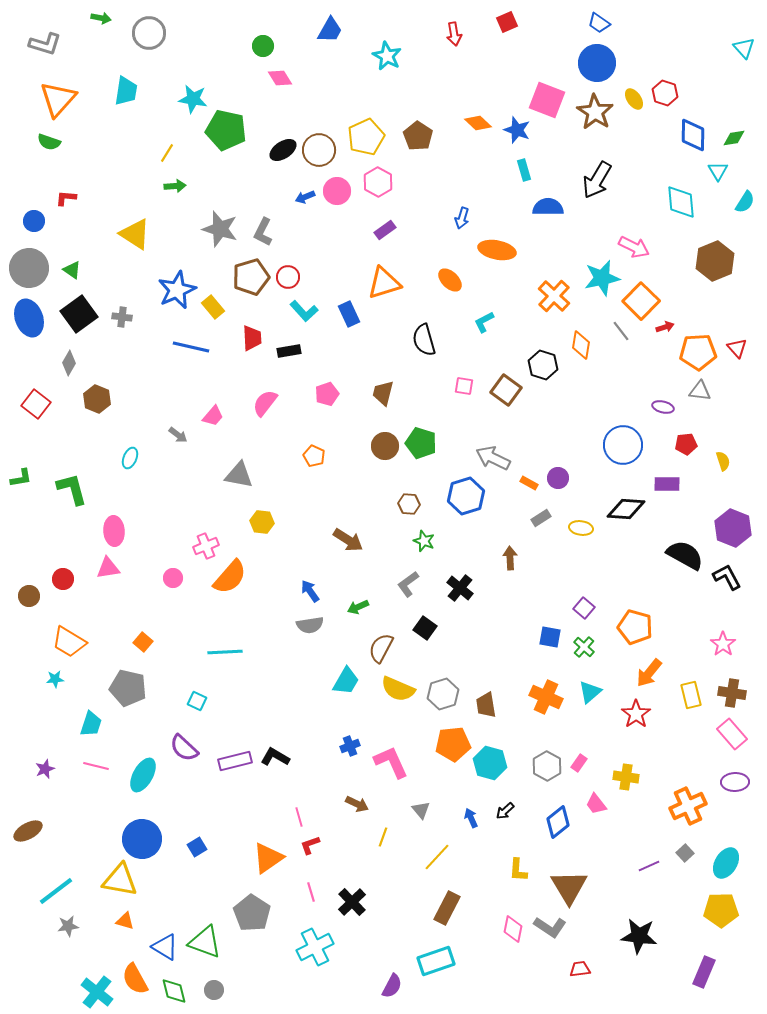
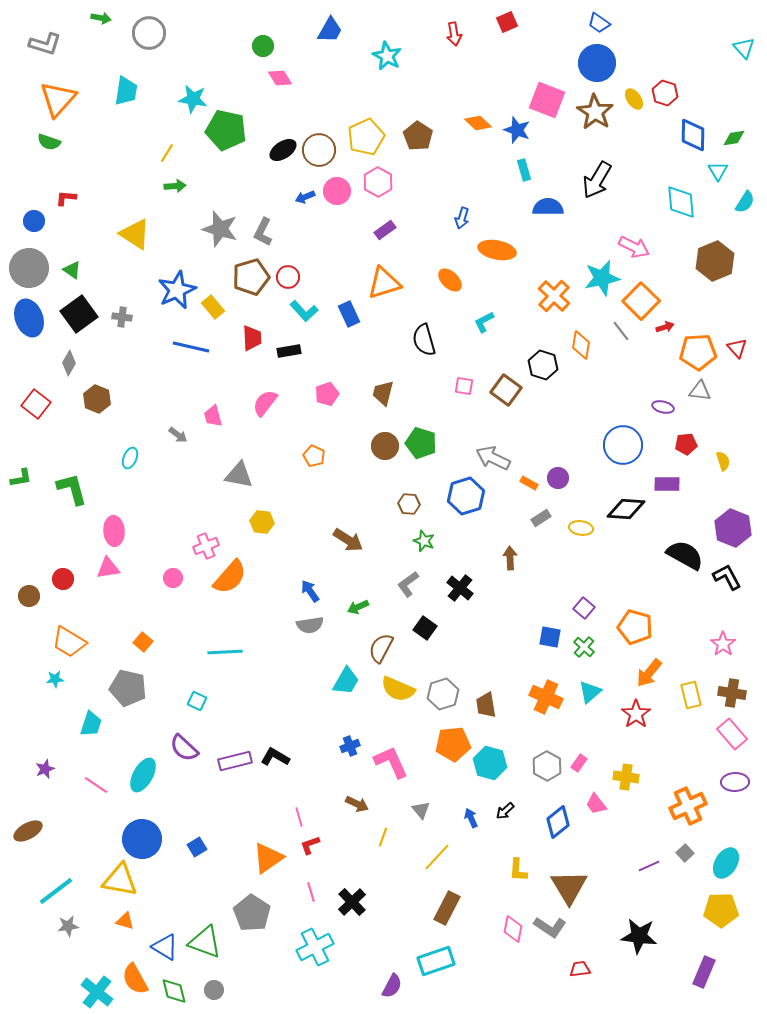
pink trapezoid at (213, 416): rotated 125 degrees clockwise
pink line at (96, 766): moved 19 px down; rotated 20 degrees clockwise
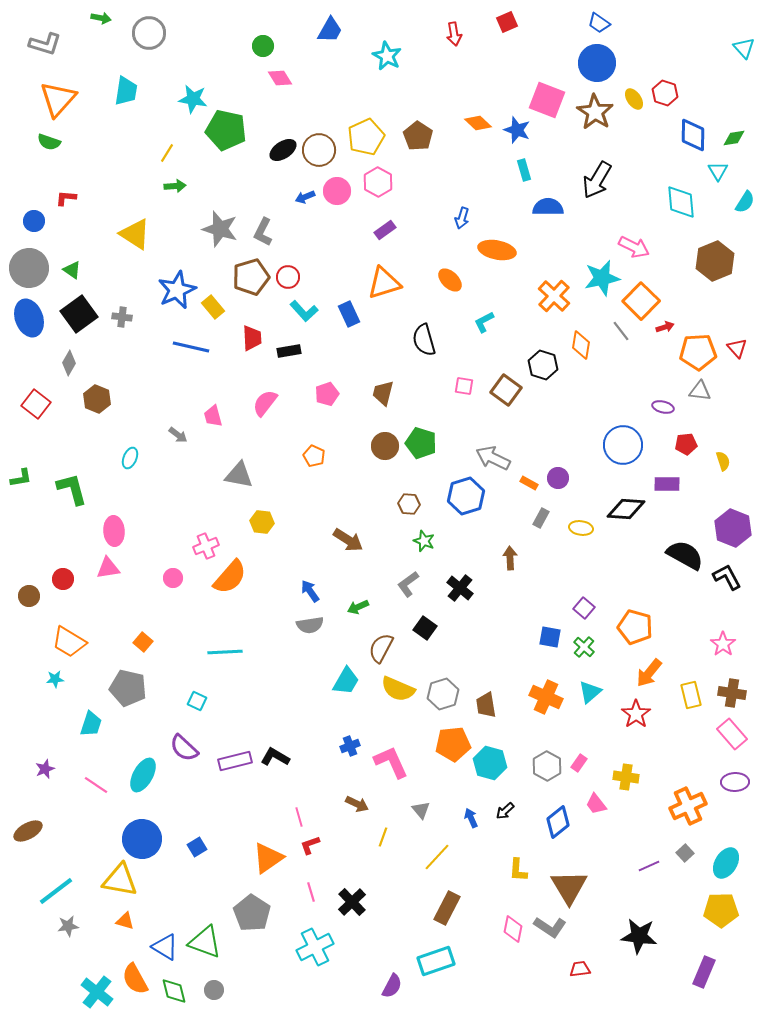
gray rectangle at (541, 518): rotated 30 degrees counterclockwise
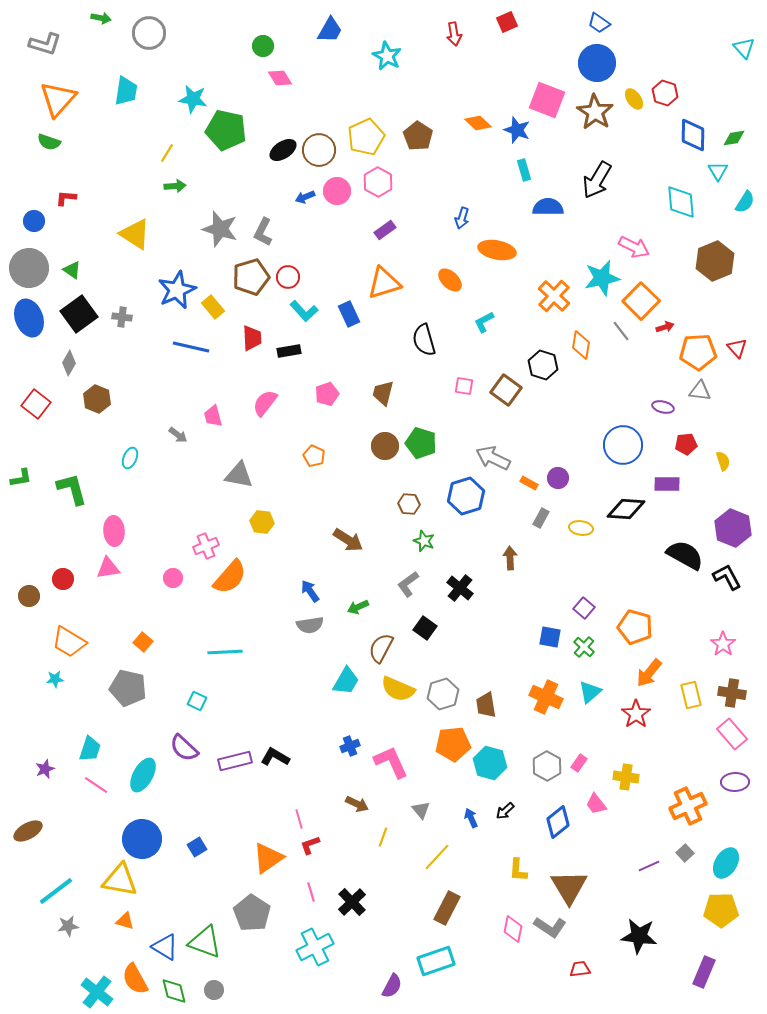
cyan trapezoid at (91, 724): moved 1 px left, 25 px down
pink line at (299, 817): moved 2 px down
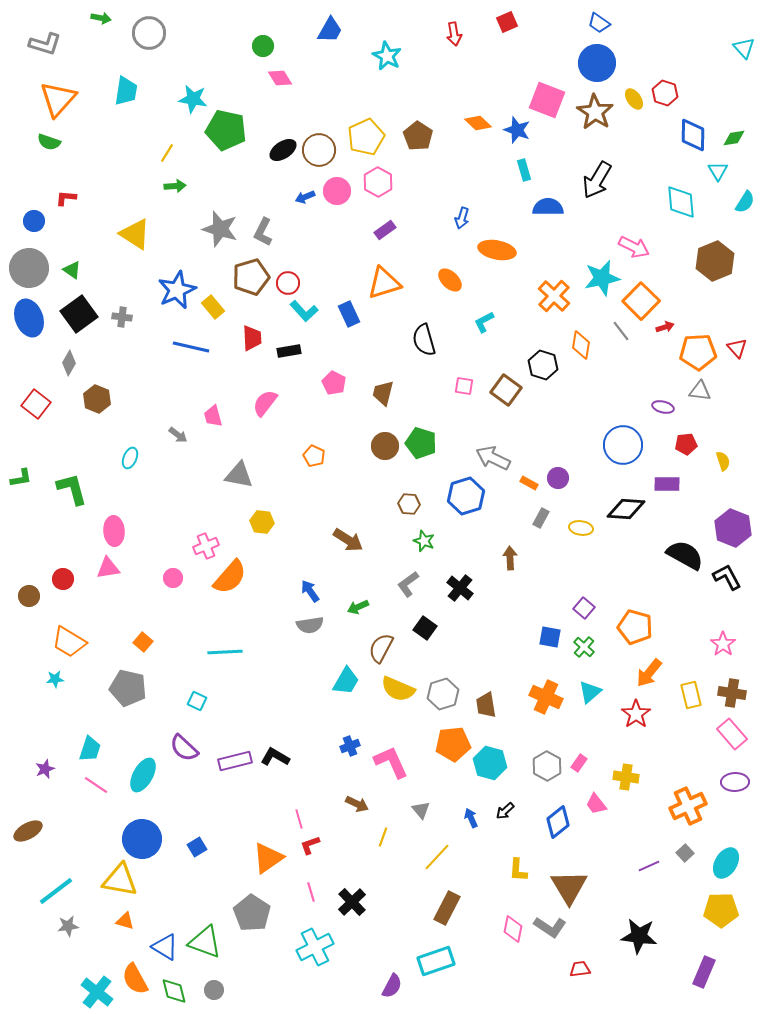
red circle at (288, 277): moved 6 px down
pink pentagon at (327, 394): moved 7 px right, 11 px up; rotated 25 degrees counterclockwise
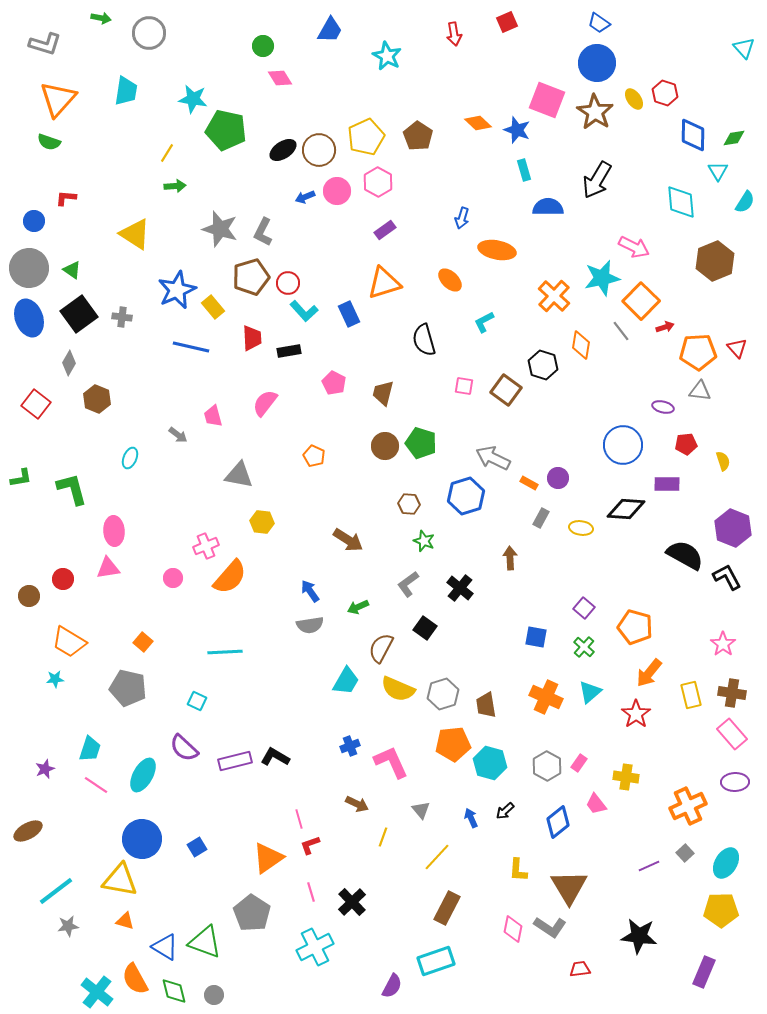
blue square at (550, 637): moved 14 px left
gray circle at (214, 990): moved 5 px down
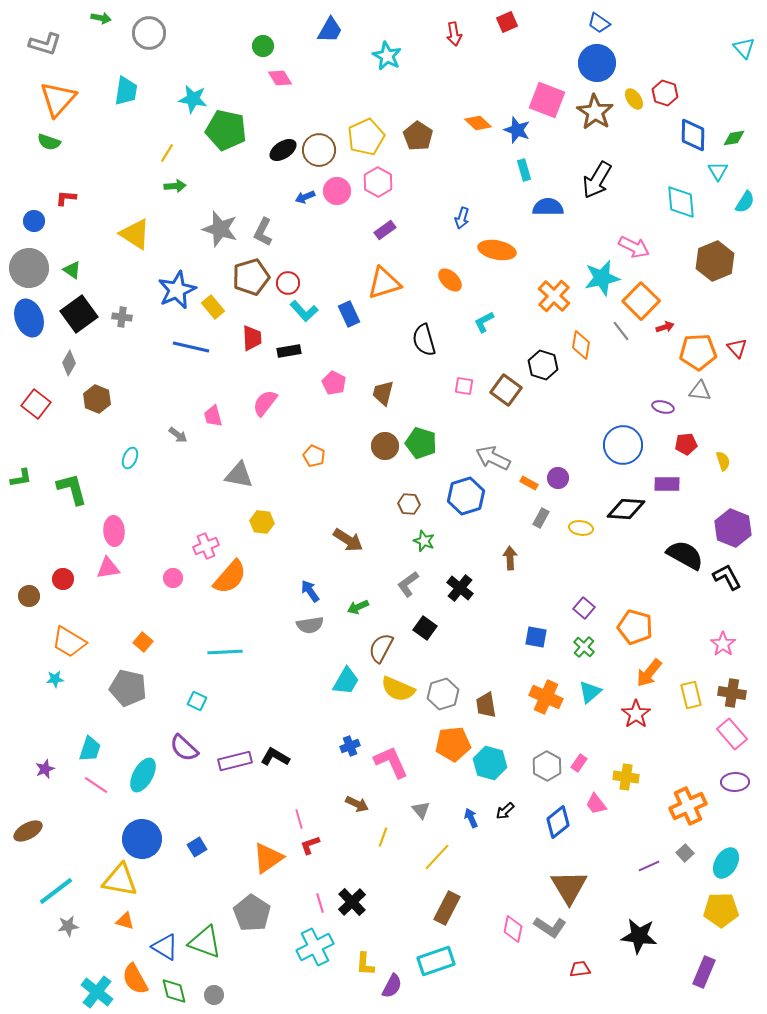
yellow L-shape at (518, 870): moved 153 px left, 94 px down
pink line at (311, 892): moved 9 px right, 11 px down
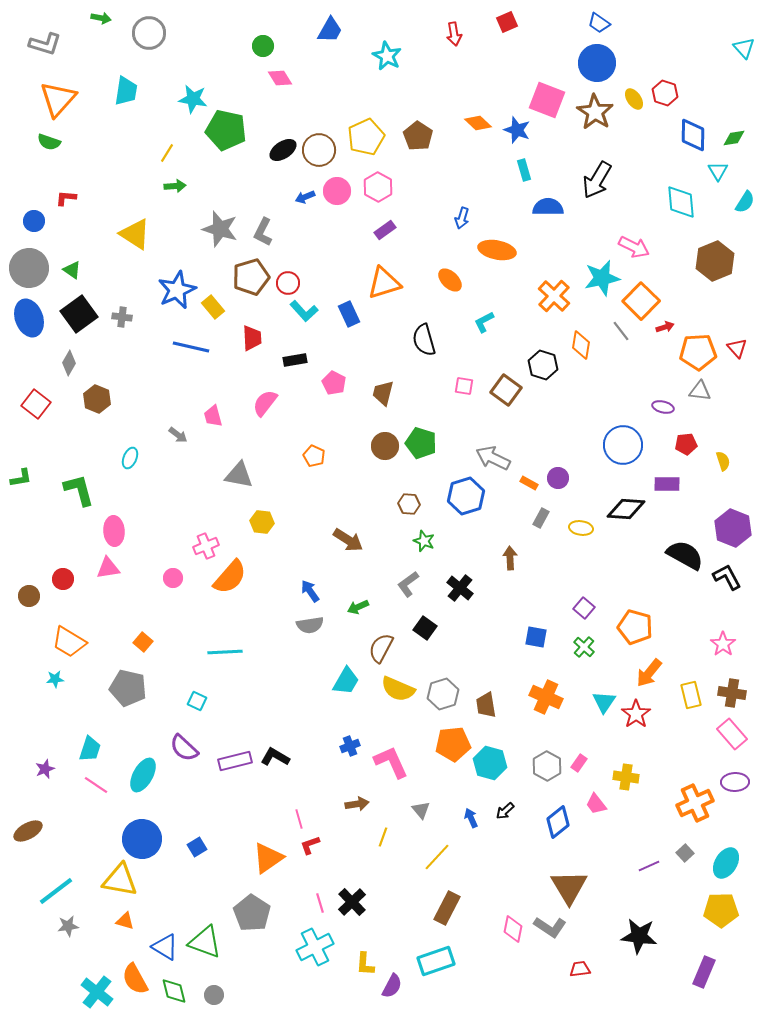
pink hexagon at (378, 182): moved 5 px down
black rectangle at (289, 351): moved 6 px right, 9 px down
green L-shape at (72, 489): moved 7 px right, 1 px down
cyan triangle at (590, 692): moved 14 px right, 10 px down; rotated 15 degrees counterclockwise
brown arrow at (357, 804): rotated 35 degrees counterclockwise
orange cross at (688, 806): moved 7 px right, 3 px up
